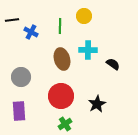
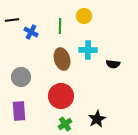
black semicircle: rotated 152 degrees clockwise
black star: moved 15 px down
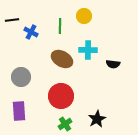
brown ellipse: rotated 45 degrees counterclockwise
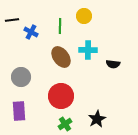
brown ellipse: moved 1 px left, 2 px up; rotated 25 degrees clockwise
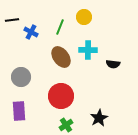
yellow circle: moved 1 px down
green line: moved 1 px down; rotated 21 degrees clockwise
black star: moved 2 px right, 1 px up
green cross: moved 1 px right, 1 px down
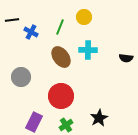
black semicircle: moved 13 px right, 6 px up
purple rectangle: moved 15 px right, 11 px down; rotated 30 degrees clockwise
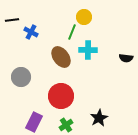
green line: moved 12 px right, 5 px down
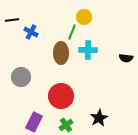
brown ellipse: moved 4 px up; rotated 35 degrees clockwise
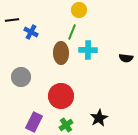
yellow circle: moved 5 px left, 7 px up
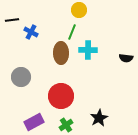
purple rectangle: rotated 36 degrees clockwise
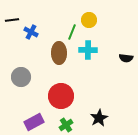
yellow circle: moved 10 px right, 10 px down
brown ellipse: moved 2 px left
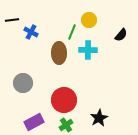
black semicircle: moved 5 px left, 23 px up; rotated 56 degrees counterclockwise
gray circle: moved 2 px right, 6 px down
red circle: moved 3 px right, 4 px down
